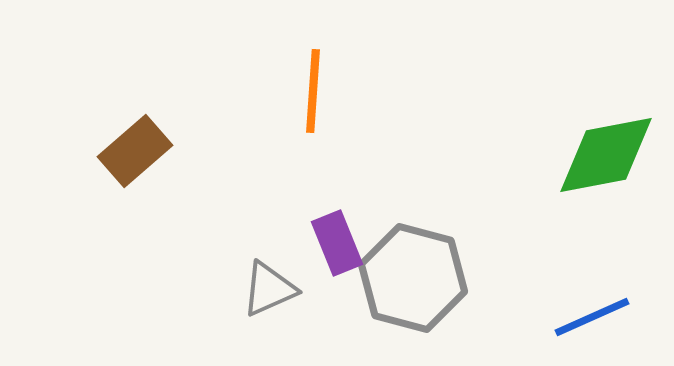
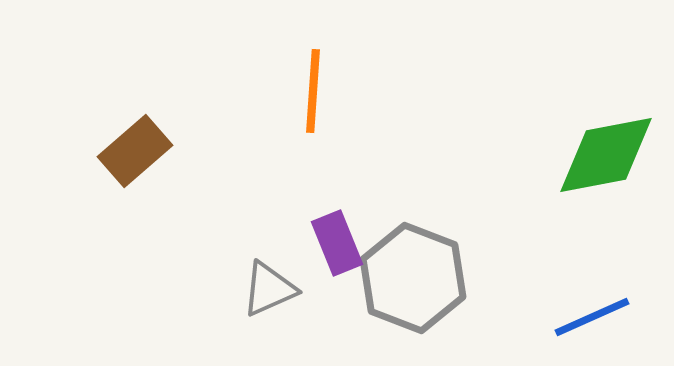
gray hexagon: rotated 6 degrees clockwise
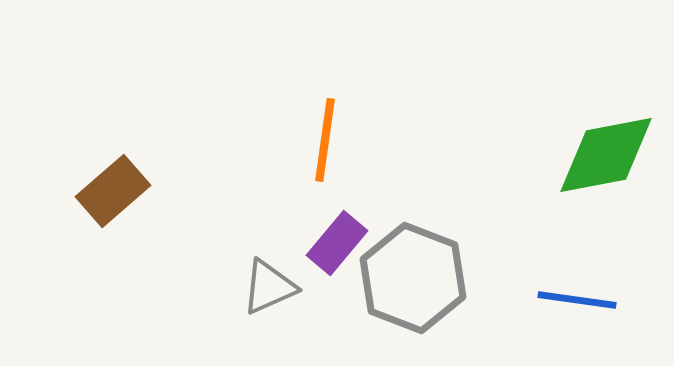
orange line: moved 12 px right, 49 px down; rotated 4 degrees clockwise
brown rectangle: moved 22 px left, 40 px down
purple rectangle: rotated 62 degrees clockwise
gray triangle: moved 2 px up
blue line: moved 15 px left, 17 px up; rotated 32 degrees clockwise
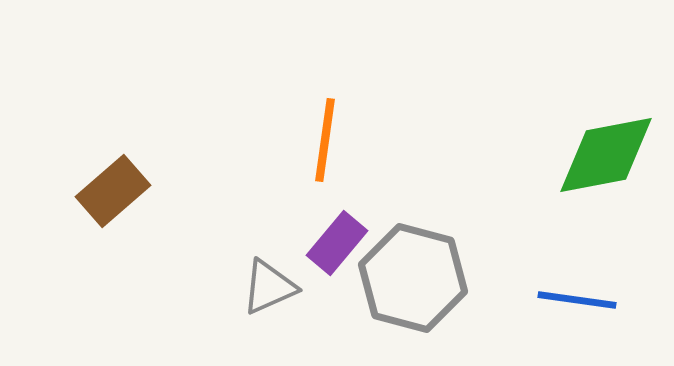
gray hexagon: rotated 6 degrees counterclockwise
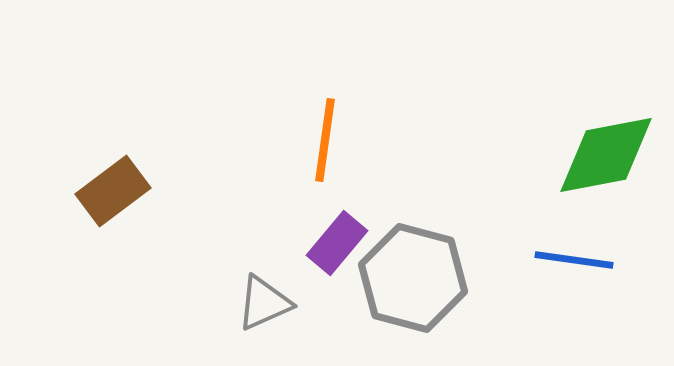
brown rectangle: rotated 4 degrees clockwise
gray triangle: moved 5 px left, 16 px down
blue line: moved 3 px left, 40 px up
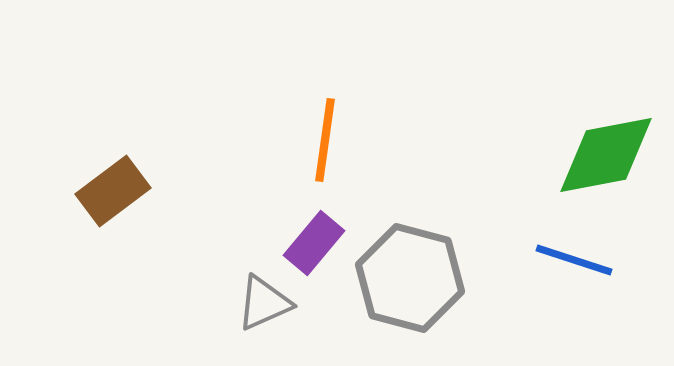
purple rectangle: moved 23 px left
blue line: rotated 10 degrees clockwise
gray hexagon: moved 3 px left
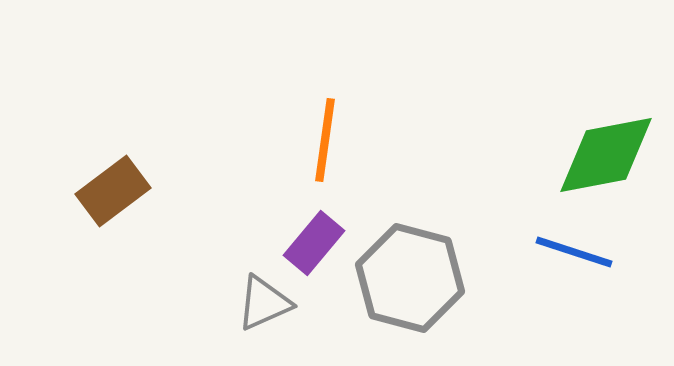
blue line: moved 8 px up
